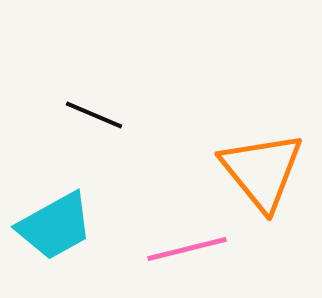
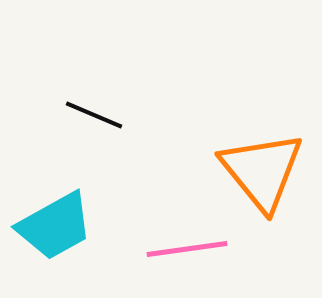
pink line: rotated 6 degrees clockwise
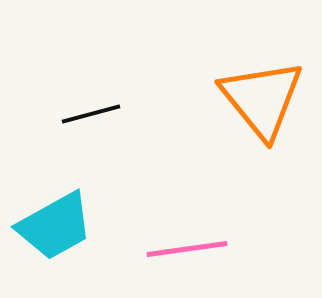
black line: moved 3 px left, 1 px up; rotated 38 degrees counterclockwise
orange triangle: moved 72 px up
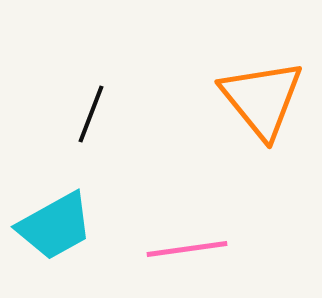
black line: rotated 54 degrees counterclockwise
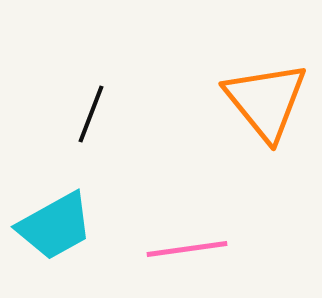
orange triangle: moved 4 px right, 2 px down
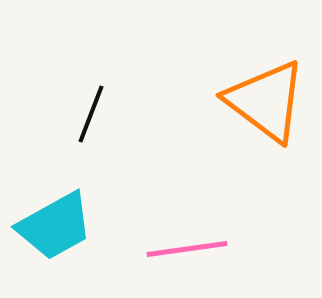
orange triangle: rotated 14 degrees counterclockwise
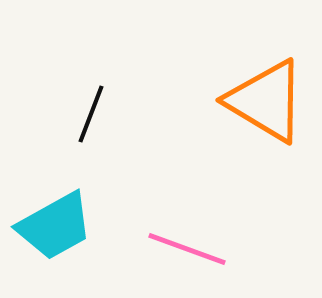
orange triangle: rotated 6 degrees counterclockwise
pink line: rotated 28 degrees clockwise
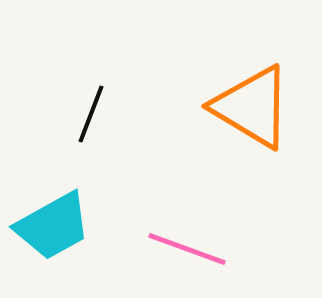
orange triangle: moved 14 px left, 6 px down
cyan trapezoid: moved 2 px left
